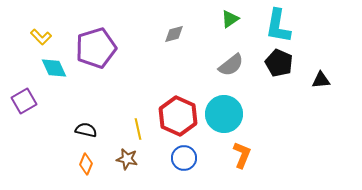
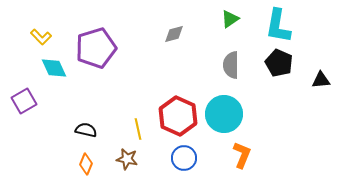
gray semicircle: rotated 128 degrees clockwise
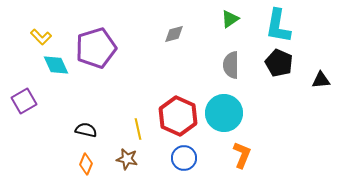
cyan diamond: moved 2 px right, 3 px up
cyan circle: moved 1 px up
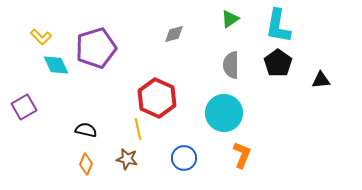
black pentagon: moved 1 px left; rotated 12 degrees clockwise
purple square: moved 6 px down
red hexagon: moved 21 px left, 18 px up
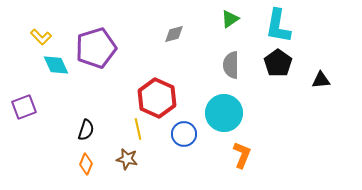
purple square: rotated 10 degrees clockwise
black semicircle: rotated 95 degrees clockwise
blue circle: moved 24 px up
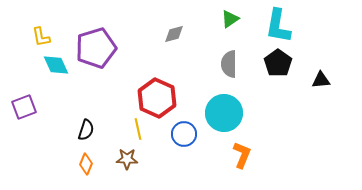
yellow L-shape: rotated 35 degrees clockwise
gray semicircle: moved 2 px left, 1 px up
brown star: rotated 10 degrees counterclockwise
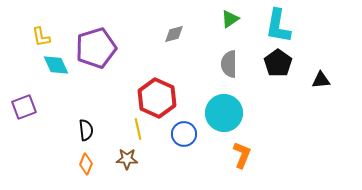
black semicircle: rotated 25 degrees counterclockwise
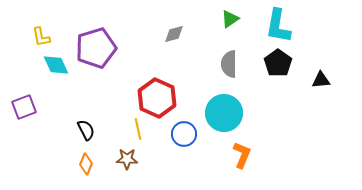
black semicircle: rotated 20 degrees counterclockwise
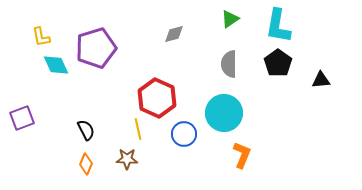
purple square: moved 2 px left, 11 px down
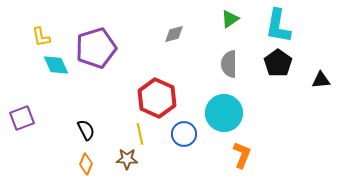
yellow line: moved 2 px right, 5 px down
